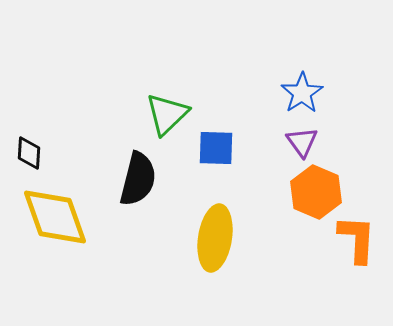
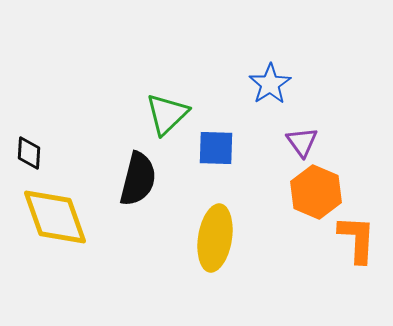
blue star: moved 32 px left, 9 px up
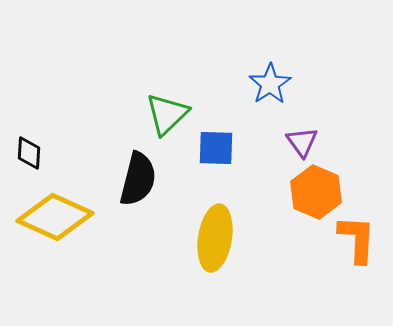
yellow diamond: rotated 46 degrees counterclockwise
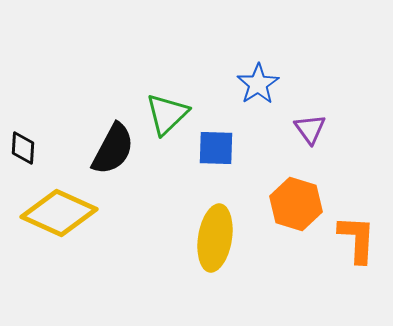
blue star: moved 12 px left
purple triangle: moved 8 px right, 13 px up
black diamond: moved 6 px left, 5 px up
black semicircle: moved 25 px left, 30 px up; rotated 14 degrees clockwise
orange hexagon: moved 20 px left, 12 px down; rotated 6 degrees counterclockwise
yellow diamond: moved 4 px right, 4 px up
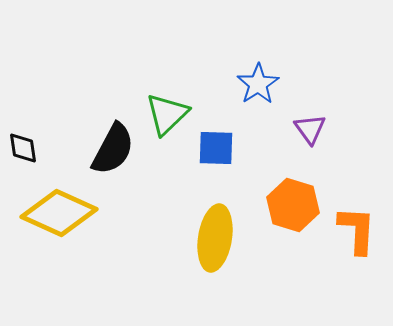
black diamond: rotated 12 degrees counterclockwise
orange hexagon: moved 3 px left, 1 px down
orange L-shape: moved 9 px up
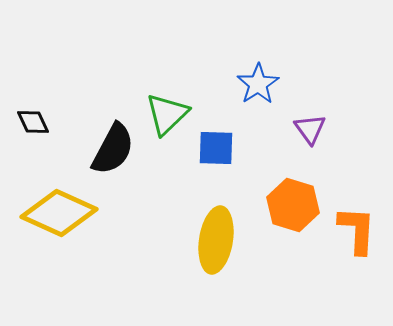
black diamond: moved 10 px right, 26 px up; rotated 16 degrees counterclockwise
yellow ellipse: moved 1 px right, 2 px down
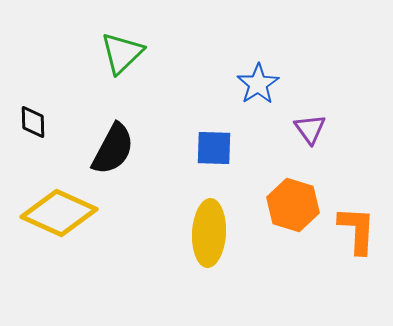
green triangle: moved 45 px left, 61 px up
black diamond: rotated 24 degrees clockwise
blue square: moved 2 px left
yellow ellipse: moved 7 px left, 7 px up; rotated 6 degrees counterclockwise
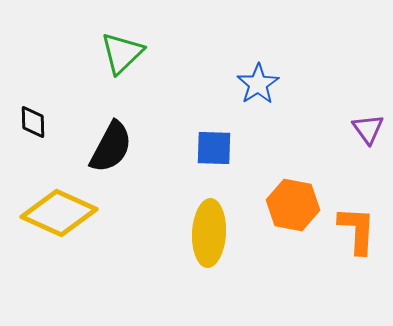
purple triangle: moved 58 px right
black semicircle: moved 2 px left, 2 px up
orange hexagon: rotated 6 degrees counterclockwise
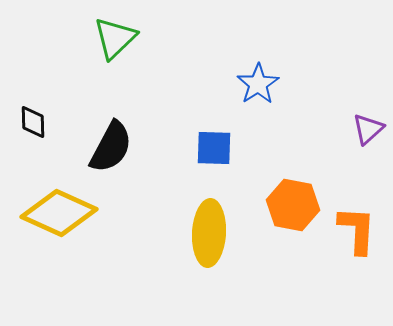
green triangle: moved 7 px left, 15 px up
purple triangle: rotated 24 degrees clockwise
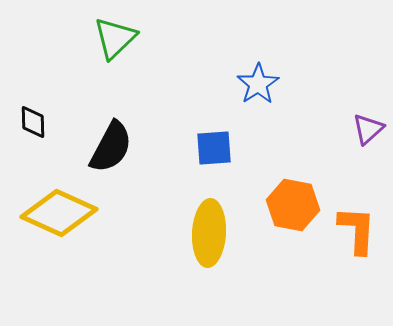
blue square: rotated 6 degrees counterclockwise
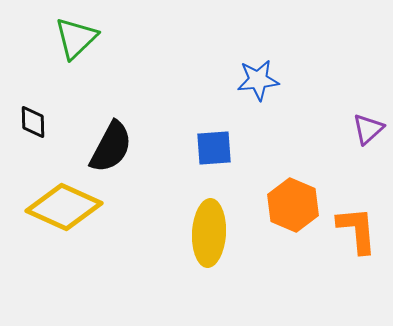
green triangle: moved 39 px left
blue star: moved 4 px up; rotated 27 degrees clockwise
orange hexagon: rotated 12 degrees clockwise
yellow diamond: moved 5 px right, 6 px up
orange L-shape: rotated 8 degrees counterclockwise
